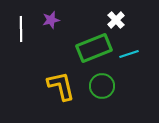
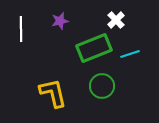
purple star: moved 9 px right, 1 px down
cyan line: moved 1 px right
yellow L-shape: moved 8 px left, 7 px down
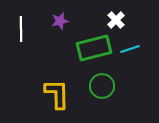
green rectangle: rotated 8 degrees clockwise
cyan line: moved 5 px up
yellow L-shape: moved 4 px right, 1 px down; rotated 12 degrees clockwise
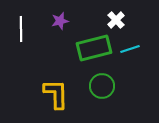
yellow L-shape: moved 1 px left
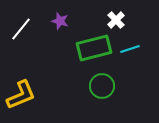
purple star: rotated 30 degrees clockwise
white line: rotated 40 degrees clockwise
yellow L-shape: moved 35 px left, 1 px down; rotated 68 degrees clockwise
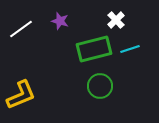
white line: rotated 15 degrees clockwise
green rectangle: moved 1 px down
green circle: moved 2 px left
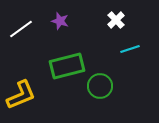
green rectangle: moved 27 px left, 17 px down
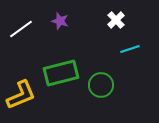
green rectangle: moved 6 px left, 7 px down
green circle: moved 1 px right, 1 px up
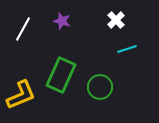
purple star: moved 2 px right
white line: moved 2 px right; rotated 25 degrees counterclockwise
cyan line: moved 3 px left
green rectangle: moved 2 px down; rotated 52 degrees counterclockwise
green circle: moved 1 px left, 2 px down
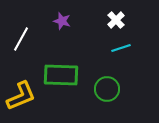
white line: moved 2 px left, 10 px down
cyan line: moved 6 px left, 1 px up
green rectangle: rotated 68 degrees clockwise
green circle: moved 7 px right, 2 px down
yellow L-shape: moved 1 px down
